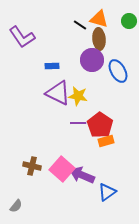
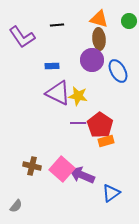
black line: moved 23 px left; rotated 40 degrees counterclockwise
blue triangle: moved 4 px right, 1 px down
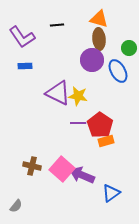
green circle: moved 27 px down
blue rectangle: moved 27 px left
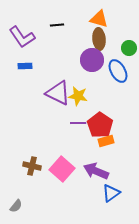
purple arrow: moved 14 px right, 4 px up
